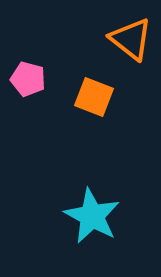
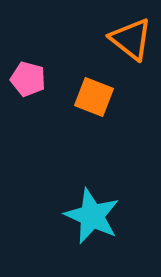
cyan star: rotated 4 degrees counterclockwise
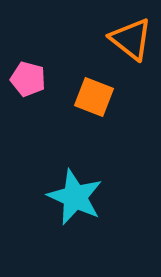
cyan star: moved 17 px left, 19 px up
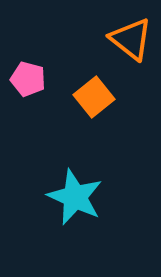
orange square: rotated 30 degrees clockwise
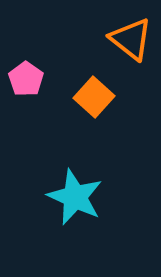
pink pentagon: moved 2 px left; rotated 20 degrees clockwise
orange square: rotated 9 degrees counterclockwise
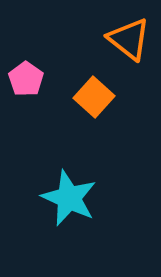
orange triangle: moved 2 px left
cyan star: moved 6 px left, 1 px down
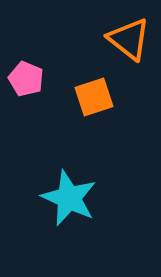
pink pentagon: rotated 12 degrees counterclockwise
orange square: rotated 30 degrees clockwise
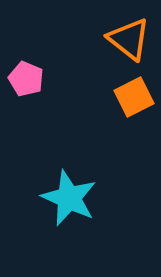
orange square: moved 40 px right; rotated 9 degrees counterclockwise
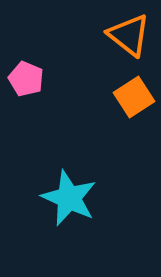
orange triangle: moved 4 px up
orange square: rotated 6 degrees counterclockwise
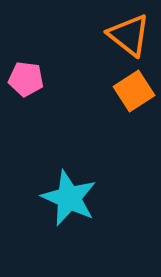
pink pentagon: rotated 16 degrees counterclockwise
orange square: moved 6 px up
